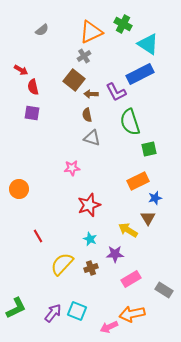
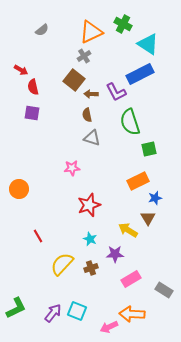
orange arrow: rotated 15 degrees clockwise
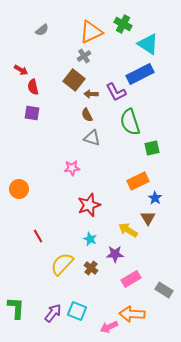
brown semicircle: rotated 16 degrees counterclockwise
green square: moved 3 px right, 1 px up
blue star: rotated 24 degrees counterclockwise
brown cross: rotated 32 degrees counterclockwise
green L-shape: rotated 60 degrees counterclockwise
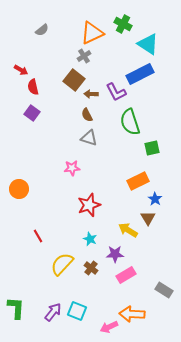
orange triangle: moved 1 px right, 1 px down
purple square: rotated 28 degrees clockwise
gray triangle: moved 3 px left
blue star: moved 1 px down
pink rectangle: moved 5 px left, 4 px up
purple arrow: moved 1 px up
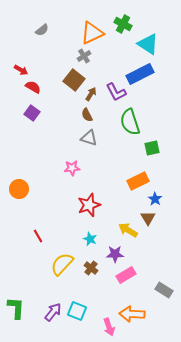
red semicircle: rotated 133 degrees clockwise
brown arrow: rotated 120 degrees clockwise
pink arrow: rotated 84 degrees counterclockwise
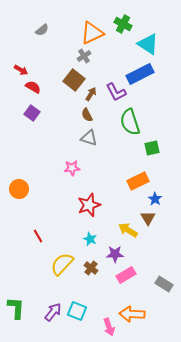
gray rectangle: moved 6 px up
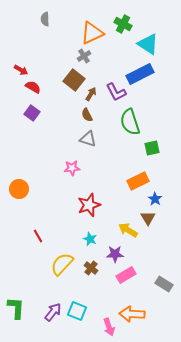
gray semicircle: moved 3 px right, 11 px up; rotated 128 degrees clockwise
gray triangle: moved 1 px left, 1 px down
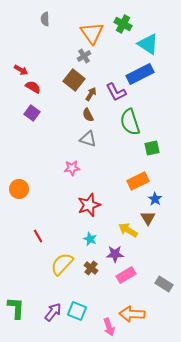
orange triangle: rotated 40 degrees counterclockwise
brown semicircle: moved 1 px right
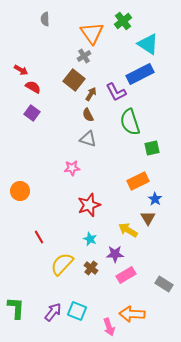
green cross: moved 3 px up; rotated 24 degrees clockwise
orange circle: moved 1 px right, 2 px down
red line: moved 1 px right, 1 px down
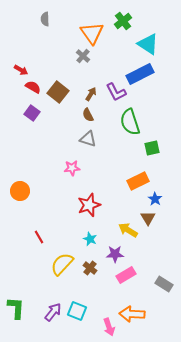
gray cross: moved 1 px left; rotated 16 degrees counterclockwise
brown square: moved 16 px left, 12 px down
brown cross: moved 1 px left
